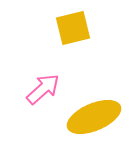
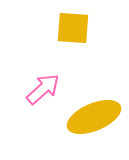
yellow square: rotated 18 degrees clockwise
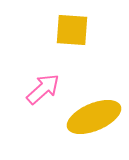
yellow square: moved 1 px left, 2 px down
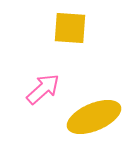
yellow square: moved 2 px left, 2 px up
